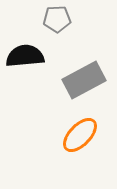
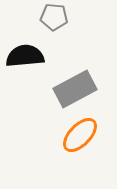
gray pentagon: moved 3 px left, 2 px up; rotated 8 degrees clockwise
gray rectangle: moved 9 px left, 9 px down
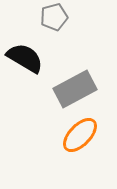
gray pentagon: rotated 20 degrees counterclockwise
black semicircle: moved 2 px down; rotated 36 degrees clockwise
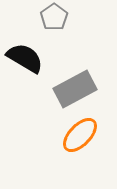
gray pentagon: rotated 20 degrees counterclockwise
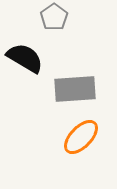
gray rectangle: rotated 24 degrees clockwise
orange ellipse: moved 1 px right, 2 px down
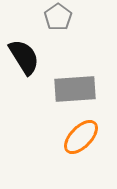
gray pentagon: moved 4 px right
black semicircle: moved 1 px left, 1 px up; rotated 27 degrees clockwise
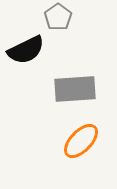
black semicircle: moved 2 px right, 7 px up; rotated 96 degrees clockwise
orange ellipse: moved 4 px down
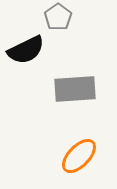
orange ellipse: moved 2 px left, 15 px down
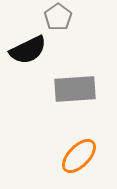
black semicircle: moved 2 px right
